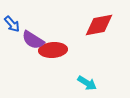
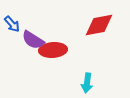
cyan arrow: rotated 66 degrees clockwise
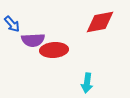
red diamond: moved 1 px right, 3 px up
purple semicircle: rotated 35 degrees counterclockwise
red ellipse: moved 1 px right
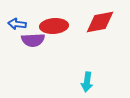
blue arrow: moved 5 px right; rotated 138 degrees clockwise
red ellipse: moved 24 px up
cyan arrow: moved 1 px up
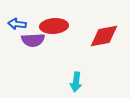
red diamond: moved 4 px right, 14 px down
cyan arrow: moved 11 px left
